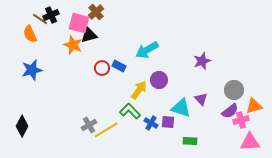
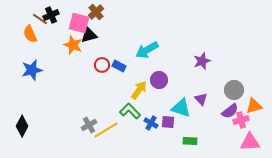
red circle: moved 3 px up
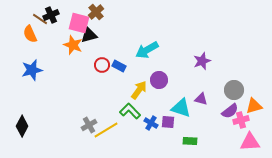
purple triangle: rotated 32 degrees counterclockwise
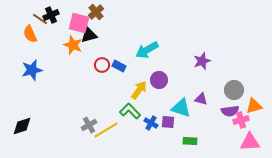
purple semicircle: rotated 30 degrees clockwise
black diamond: rotated 45 degrees clockwise
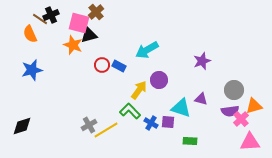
pink cross: moved 1 px up; rotated 28 degrees counterclockwise
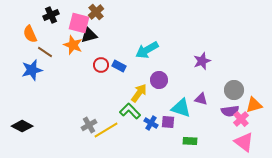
brown line: moved 5 px right, 33 px down
red circle: moved 1 px left
yellow arrow: moved 3 px down
orange triangle: moved 1 px up
black diamond: rotated 45 degrees clockwise
pink triangle: moved 6 px left; rotated 40 degrees clockwise
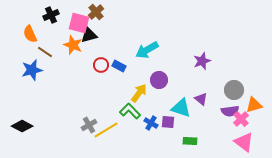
purple triangle: rotated 24 degrees clockwise
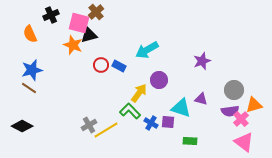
brown line: moved 16 px left, 36 px down
purple triangle: rotated 24 degrees counterclockwise
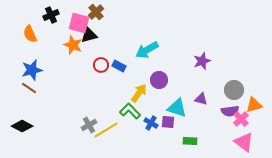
cyan triangle: moved 4 px left
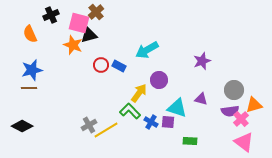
brown line: rotated 35 degrees counterclockwise
blue cross: moved 1 px up
